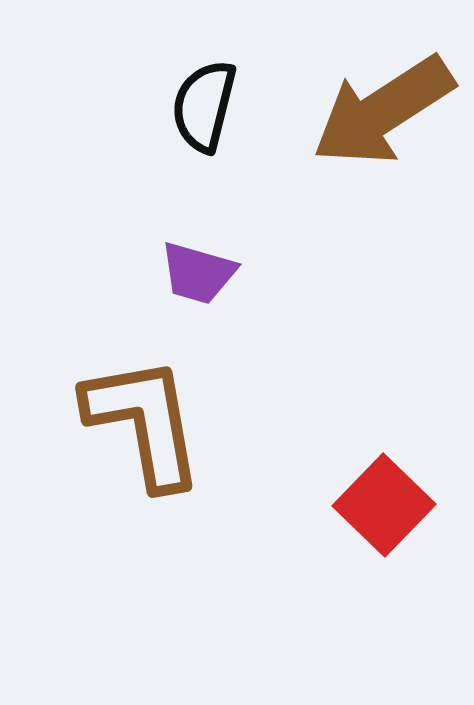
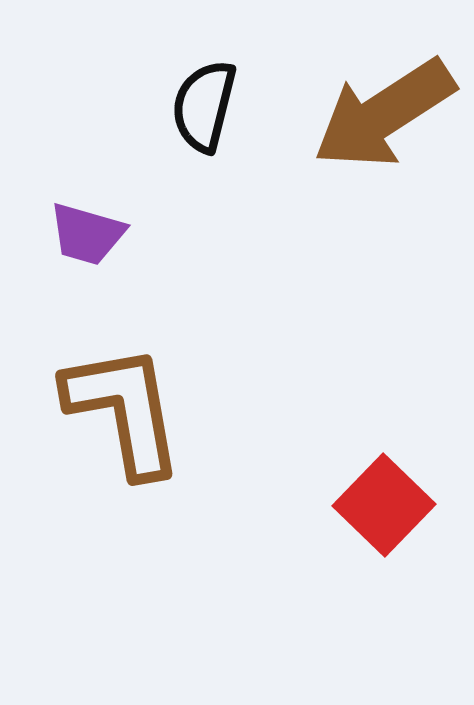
brown arrow: moved 1 px right, 3 px down
purple trapezoid: moved 111 px left, 39 px up
brown L-shape: moved 20 px left, 12 px up
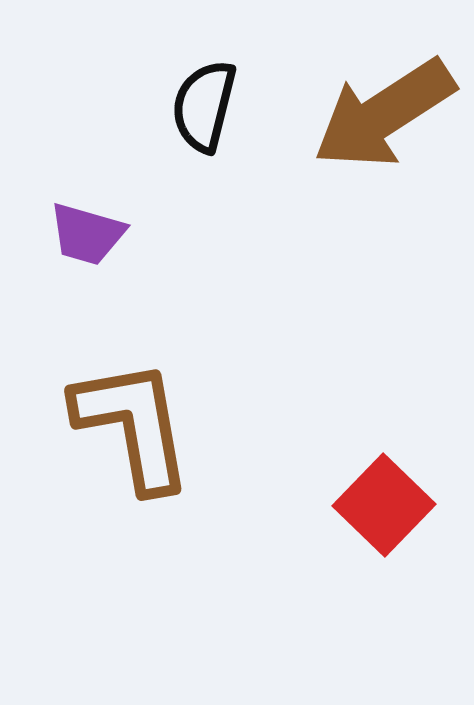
brown L-shape: moved 9 px right, 15 px down
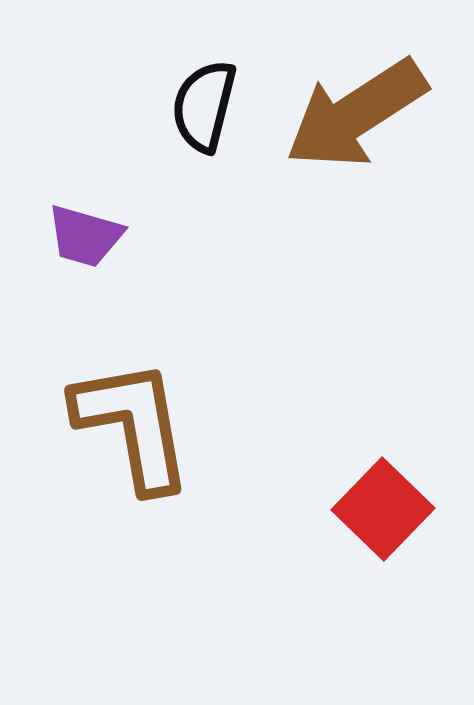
brown arrow: moved 28 px left
purple trapezoid: moved 2 px left, 2 px down
red square: moved 1 px left, 4 px down
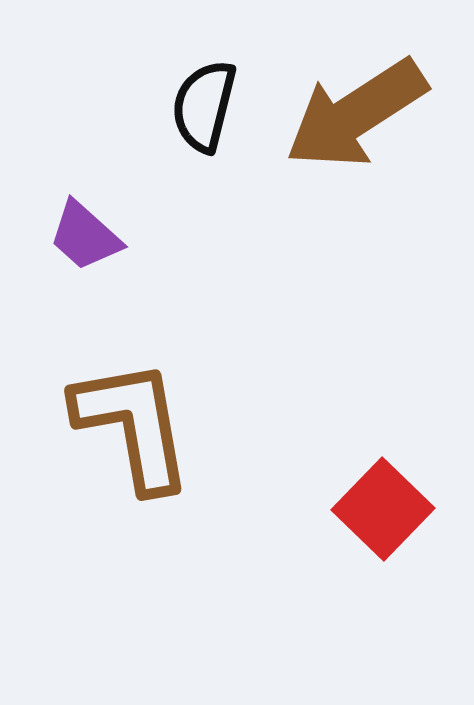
purple trapezoid: rotated 26 degrees clockwise
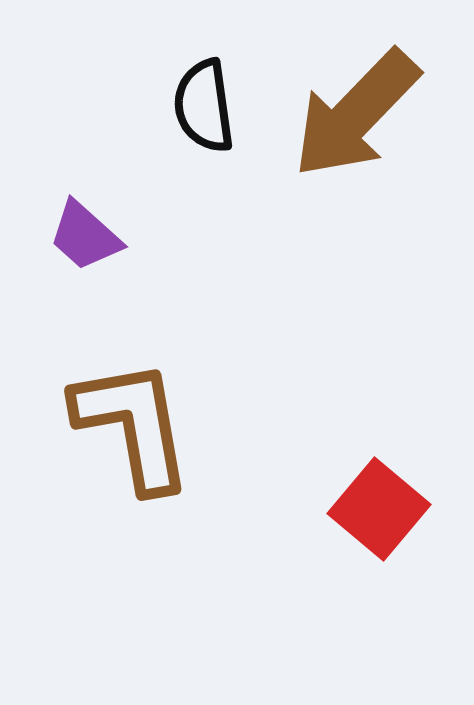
black semicircle: rotated 22 degrees counterclockwise
brown arrow: rotated 13 degrees counterclockwise
red square: moved 4 px left; rotated 4 degrees counterclockwise
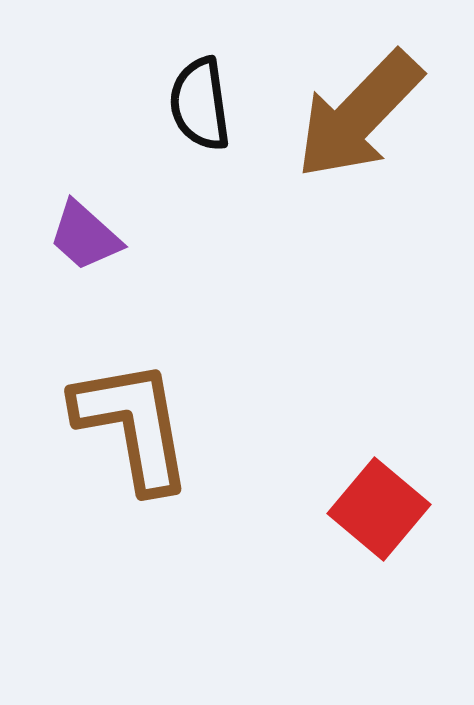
black semicircle: moved 4 px left, 2 px up
brown arrow: moved 3 px right, 1 px down
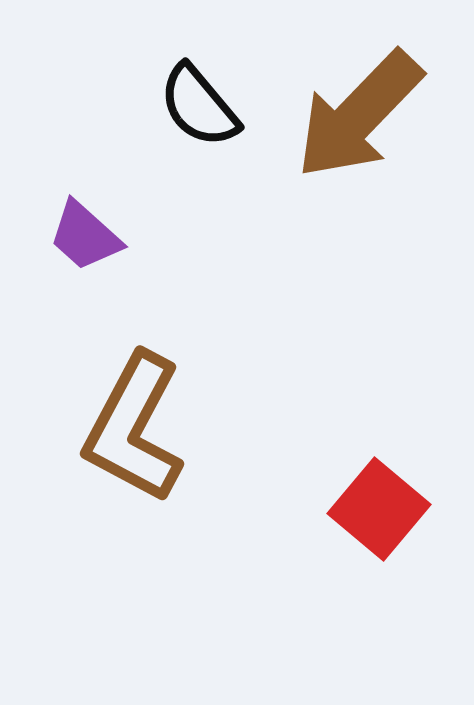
black semicircle: moved 1 px left, 2 px down; rotated 32 degrees counterclockwise
brown L-shape: moved 1 px right, 3 px down; rotated 142 degrees counterclockwise
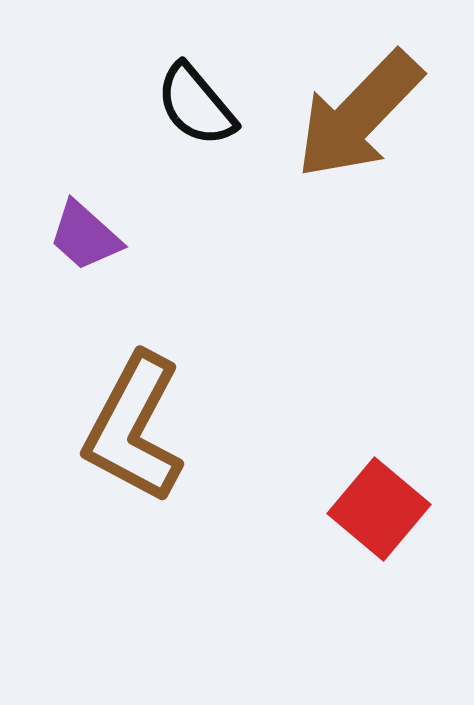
black semicircle: moved 3 px left, 1 px up
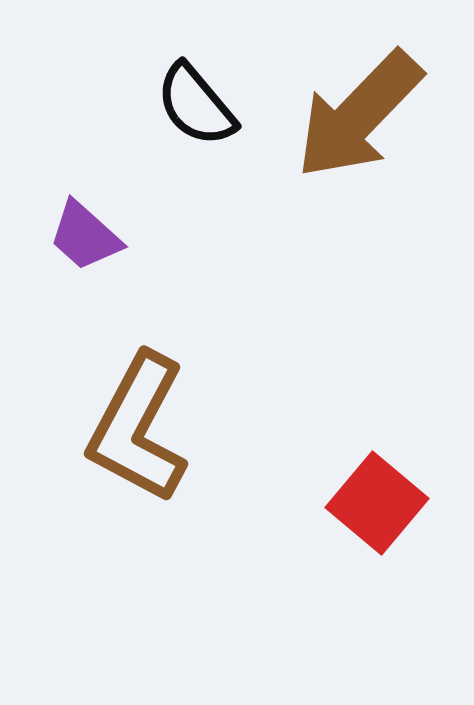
brown L-shape: moved 4 px right
red square: moved 2 px left, 6 px up
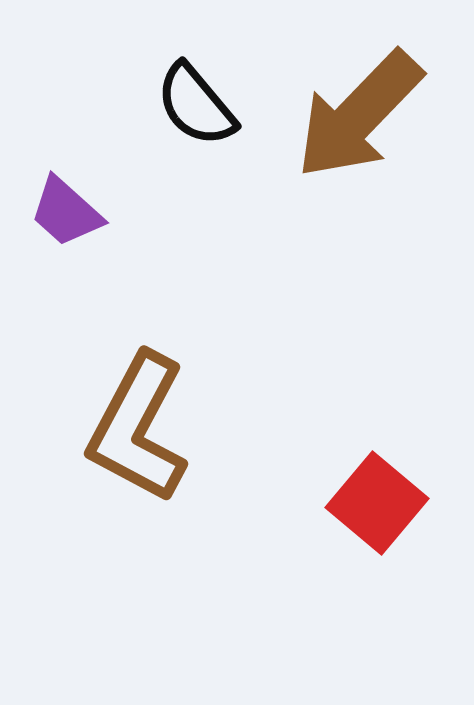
purple trapezoid: moved 19 px left, 24 px up
